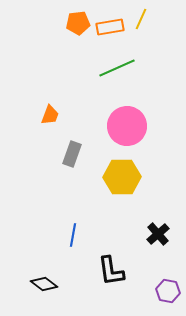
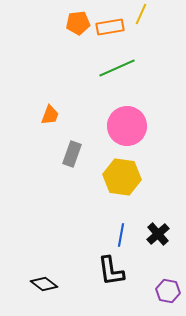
yellow line: moved 5 px up
yellow hexagon: rotated 9 degrees clockwise
blue line: moved 48 px right
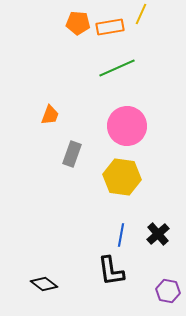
orange pentagon: rotated 10 degrees clockwise
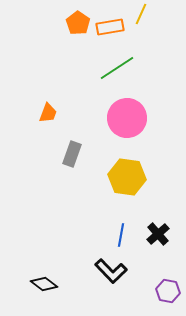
orange pentagon: rotated 30 degrees clockwise
green line: rotated 9 degrees counterclockwise
orange trapezoid: moved 2 px left, 2 px up
pink circle: moved 8 px up
yellow hexagon: moved 5 px right
black L-shape: rotated 36 degrees counterclockwise
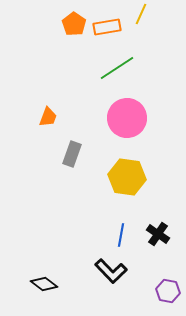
orange pentagon: moved 4 px left, 1 px down
orange rectangle: moved 3 px left
orange trapezoid: moved 4 px down
black cross: rotated 15 degrees counterclockwise
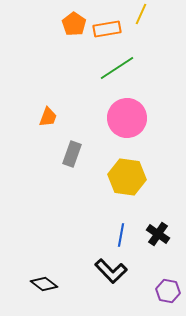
orange rectangle: moved 2 px down
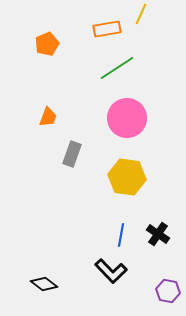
orange pentagon: moved 27 px left, 20 px down; rotated 15 degrees clockwise
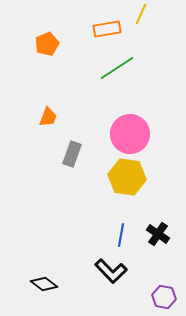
pink circle: moved 3 px right, 16 px down
purple hexagon: moved 4 px left, 6 px down
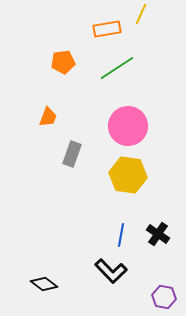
orange pentagon: moved 16 px right, 18 px down; rotated 15 degrees clockwise
pink circle: moved 2 px left, 8 px up
yellow hexagon: moved 1 px right, 2 px up
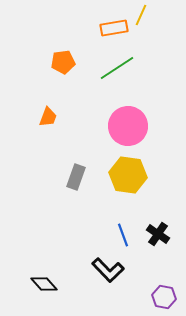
yellow line: moved 1 px down
orange rectangle: moved 7 px right, 1 px up
gray rectangle: moved 4 px right, 23 px down
blue line: moved 2 px right; rotated 30 degrees counterclockwise
black L-shape: moved 3 px left, 1 px up
black diamond: rotated 12 degrees clockwise
